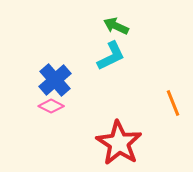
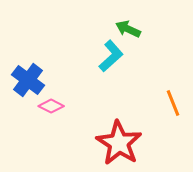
green arrow: moved 12 px right, 3 px down
cyan L-shape: rotated 16 degrees counterclockwise
blue cross: moved 27 px left; rotated 12 degrees counterclockwise
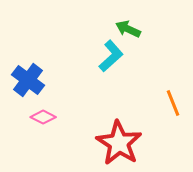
pink diamond: moved 8 px left, 11 px down
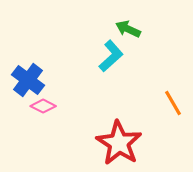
orange line: rotated 8 degrees counterclockwise
pink diamond: moved 11 px up
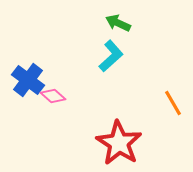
green arrow: moved 10 px left, 6 px up
pink diamond: moved 10 px right, 10 px up; rotated 15 degrees clockwise
